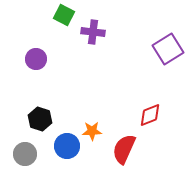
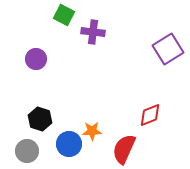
blue circle: moved 2 px right, 2 px up
gray circle: moved 2 px right, 3 px up
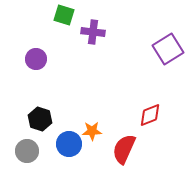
green square: rotated 10 degrees counterclockwise
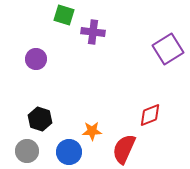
blue circle: moved 8 px down
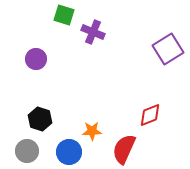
purple cross: rotated 15 degrees clockwise
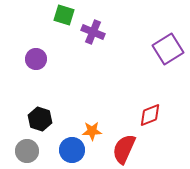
blue circle: moved 3 px right, 2 px up
